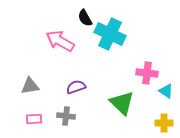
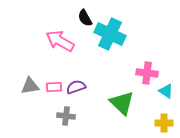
pink rectangle: moved 20 px right, 32 px up
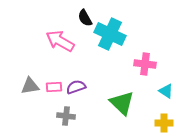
pink cross: moved 2 px left, 9 px up
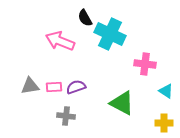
pink arrow: rotated 8 degrees counterclockwise
green triangle: rotated 16 degrees counterclockwise
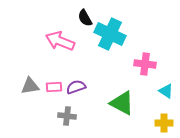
gray cross: moved 1 px right
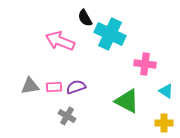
green triangle: moved 5 px right, 2 px up
gray cross: rotated 24 degrees clockwise
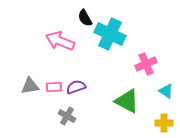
pink cross: moved 1 px right; rotated 30 degrees counterclockwise
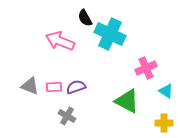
pink cross: moved 4 px down
gray triangle: rotated 30 degrees clockwise
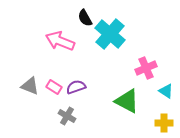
cyan cross: rotated 16 degrees clockwise
pink rectangle: rotated 35 degrees clockwise
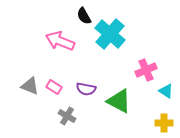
black semicircle: moved 1 px left, 2 px up
pink cross: moved 2 px down
purple semicircle: moved 10 px right, 2 px down; rotated 150 degrees counterclockwise
green triangle: moved 8 px left
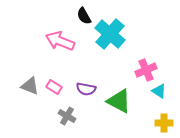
cyan triangle: moved 7 px left
